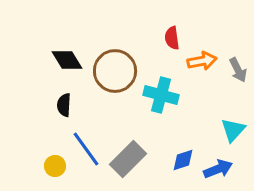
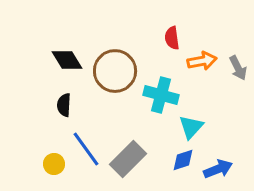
gray arrow: moved 2 px up
cyan triangle: moved 42 px left, 3 px up
yellow circle: moved 1 px left, 2 px up
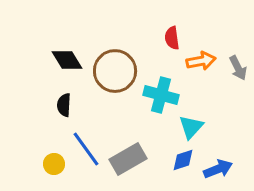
orange arrow: moved 1 px left
gray rectangle: rotated 15 degrees clockwise
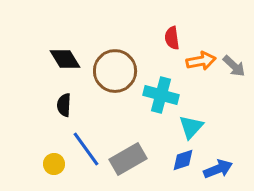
black diamond: moved 2 px left, 1 px up
gray arrow: moved 4 px left, 2 px up; rotated 20 degrees counterclockwise
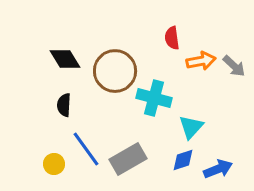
cyan cross: moved 7 px left, 3 px down
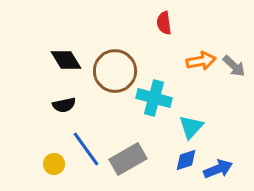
red semicircle: moved 8 px left, 15 px up
black diamond: moved 1 px right, 1 px down
black semicircle: rotated 105 degrees counterclockwise
blue diamond: moved 3 px right
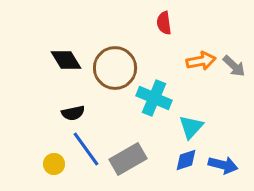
brown circle: moved 3 px up
cyan cross: rotated 8 degrees clockwise
black semicircle: moved 9 px right, 8 px down
blue arrow: moved 5 px right, 4 px up; rotated 36 degrees clockwise
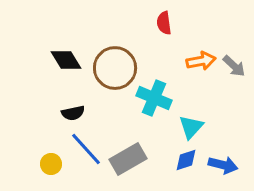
blue line: rotated 6 degrees counterclockwise
yellow circle: moved 3 px left
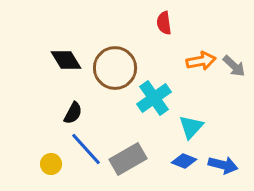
cyan cross: rotated 32 degrees clockwise
black semicircle: rotated 50 degrees counterclockwise
blue diamond: moved 2 px left, 1 px down; rotated 40 degrees clockwise
